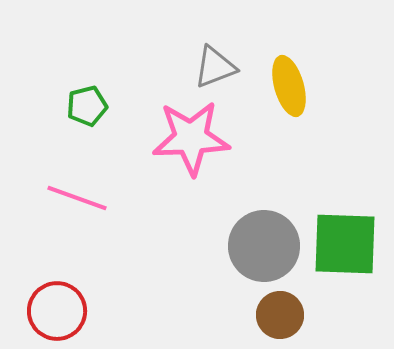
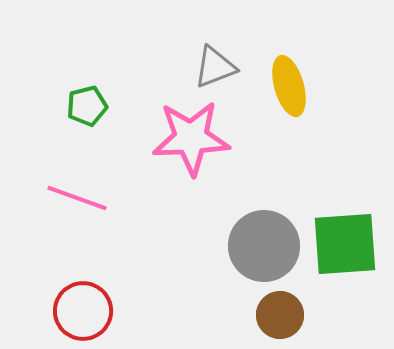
green square: rotated 6 degrees counterclockwise
red circle: moved 26 px right
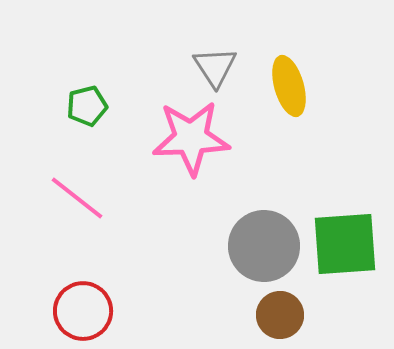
gray triangle: rotated 42 degrees counterclockwise
pink line: rotated 18 degrees clockwise
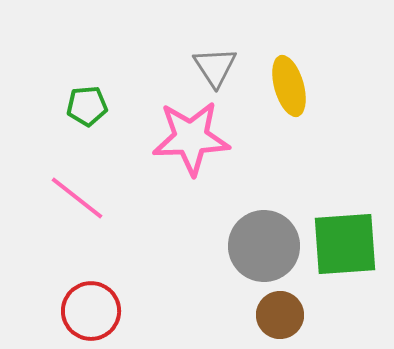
green pentagon: rotated 9 degrees clockwise
red circle: moved 8 px right
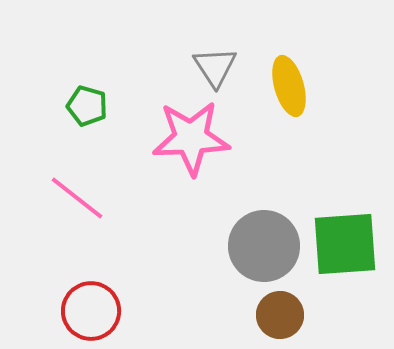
green pentagon: rotated 21 degrees clockwise
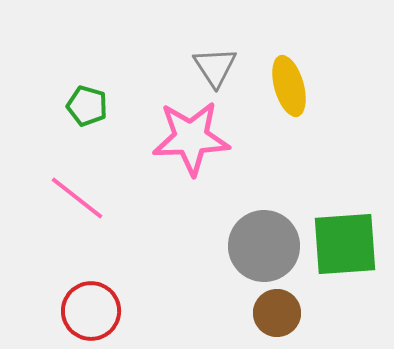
brown circle: moved 3 px left, 2 px up
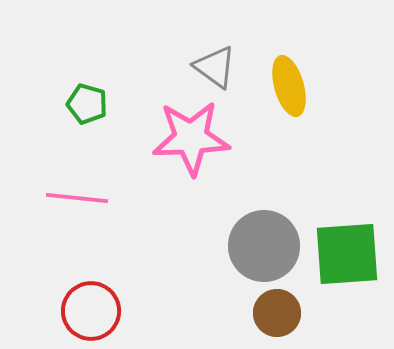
gray triangle: rotated 21 degrees counterclockwise
green pentagon: moved 2 px up
pink line: rotated 32 degrees counterclockwise
green square: moved 2 px right, 10 px down
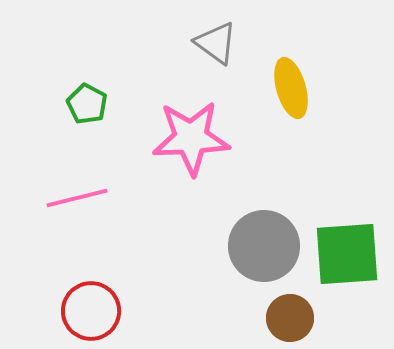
gray triangle: moved 1 px right, 24 px up
yellow ellipse: moved 2 px right, 2 px down
green pentagon: rotated 12 degrees clockwise
pink line: rotated 20 degrees counterclockwise
brown circle: moved 13 px right, 5 px down
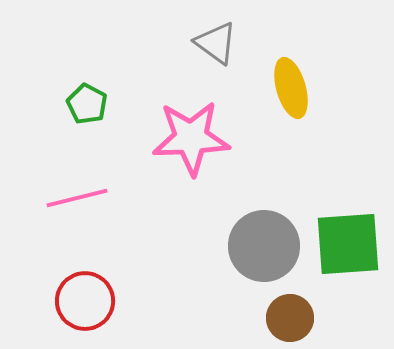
green square: moved 1 px right, 10 px up
red circle: moved 6 px left, 10 px up
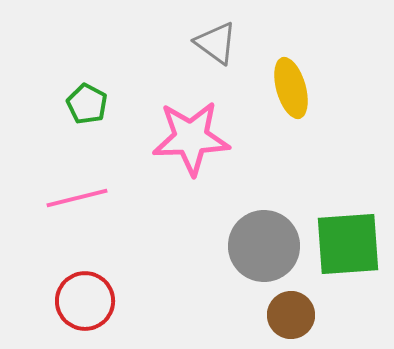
brown circle: moved 1 px right, 3 px up
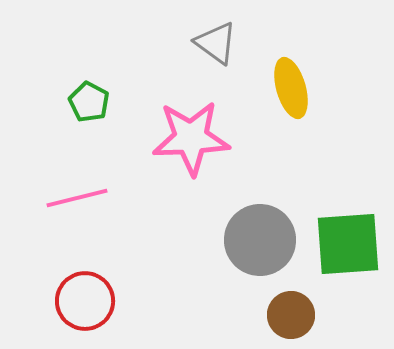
green pentagon: moved 2 px right, 2 px up
gray circle: moved 4 px left, 6 px up
